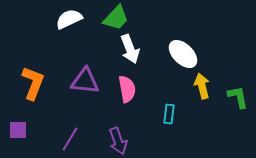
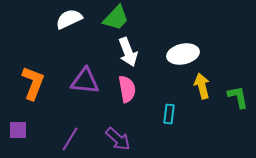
white arrow: moved 2 px left, 3 px down
white ellipse: rotated 56 degrees counterclockwise
purple arrow: moved 2 px up; rotated 28 degrees counterclockwise
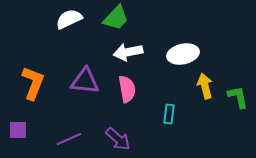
white arrow: rotated 100 degrees clockwise
yellow arrow: moved 3 px right
purple line: moved 1 px left; rotated 35 degrees clockwise
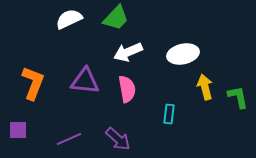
white arrow: rotated 12 degrees counterclockwise
yellow arrow: moved 1 px down
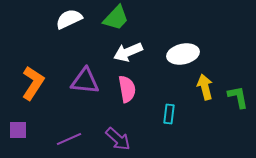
orange L-shape: rotated 12 degrees clockwise
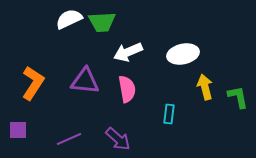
green trapezoid: moved 14 px left, 4 px down; rotated 44 degrees clockwise
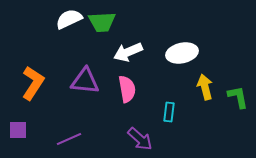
white ellipse: moved 1 px left, 1 px up
cyan rectangle: moved 2 px up
purple arrow: moved 22 px right
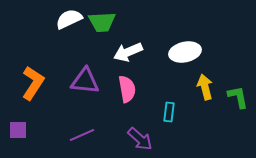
white ellipse: moved 3 px right, 1 px up
purple line: moved 13 px right, 4 px up
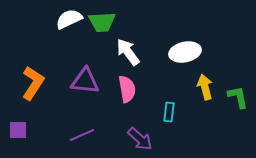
white arrow: rotated 76 degrees clockwise
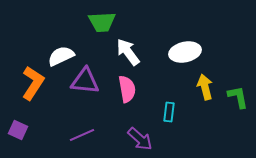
white semicircle: moved 8 px left, 37 px down
purple square: rotated 24 degrees clockwise
